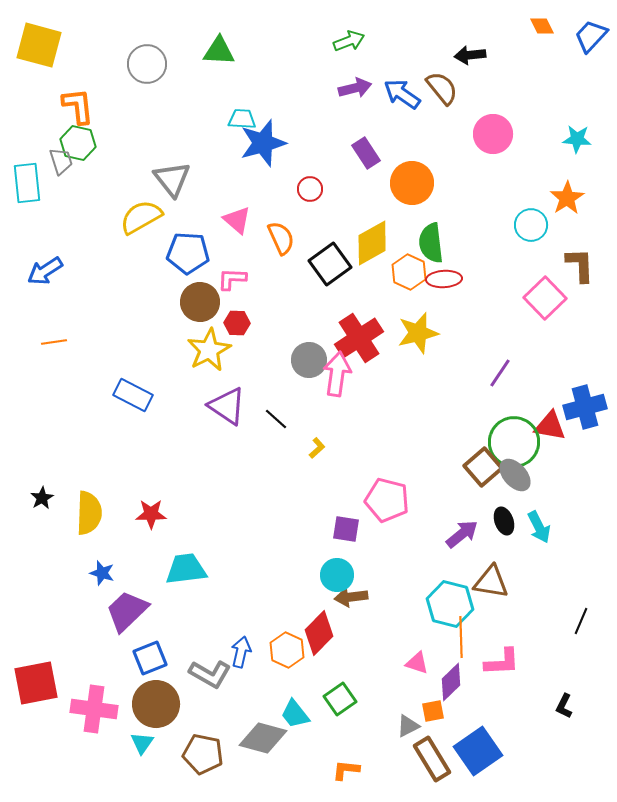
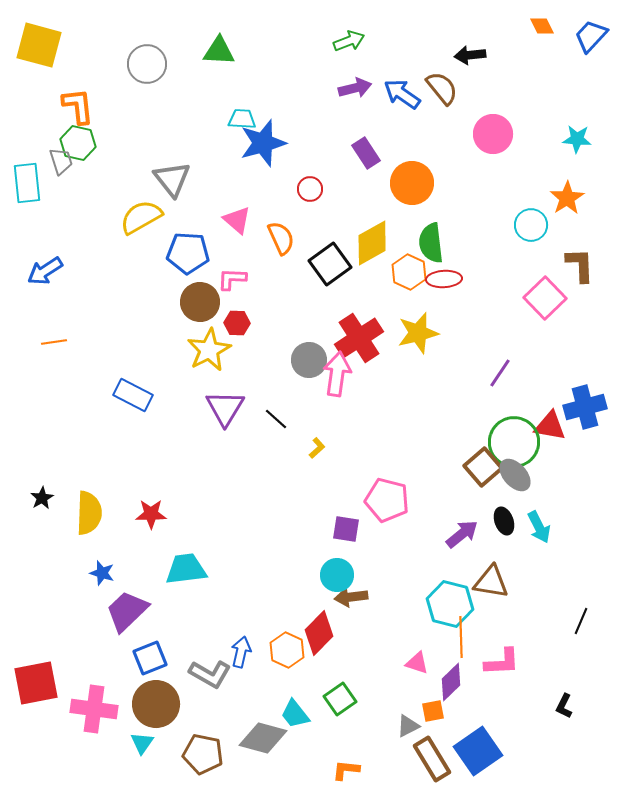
purple triangle at (227, 406): moved 2 px left, 2 px down; rotated 27 degrees clockwise
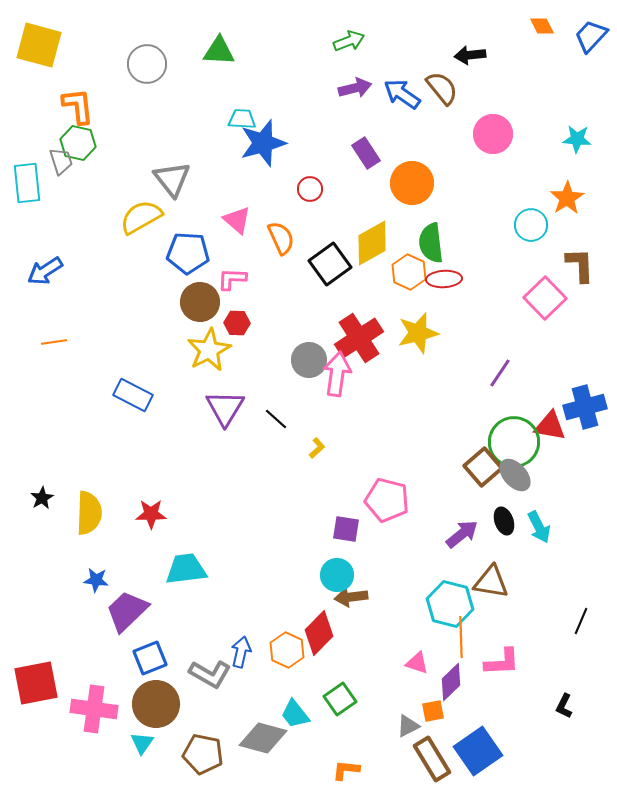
blue star at (102, 573): moved 6 px left, 7 px down; rotated 10 degrees counterclockwise
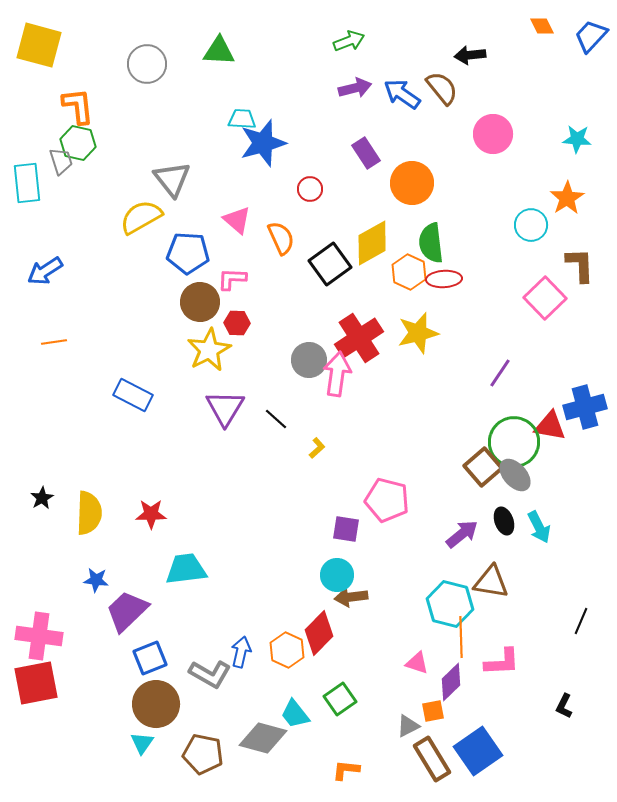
pink cross at (94, 709): moved 55 px left, 73 px up
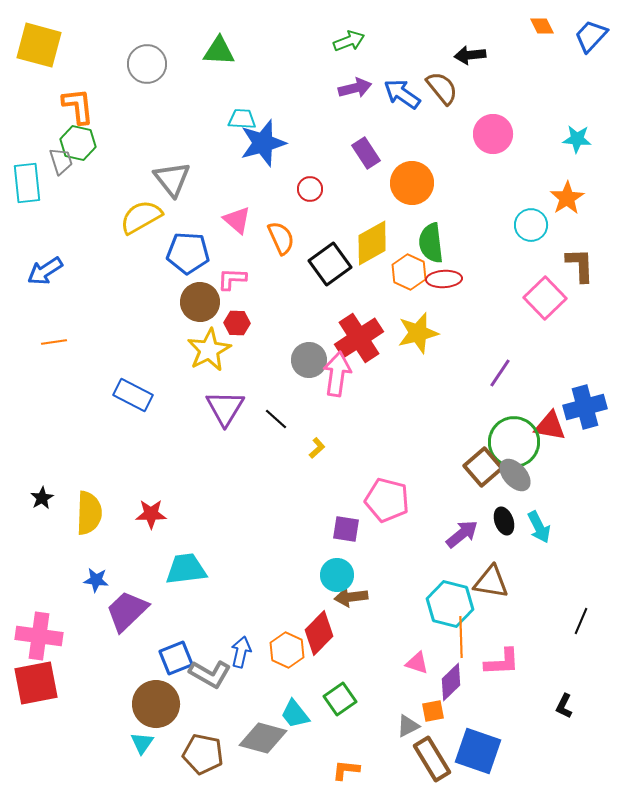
blue square at (150, 658): moved 26 px right
blue square at (478, 751): rotated 36 degrees counterclockwise
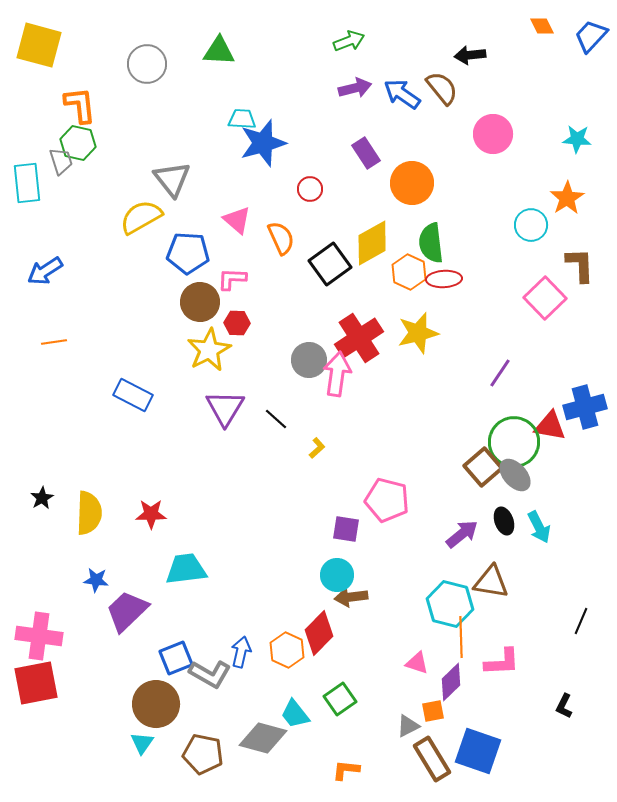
orange L-shape at (78, 106): moved 2 px right, 1 px up
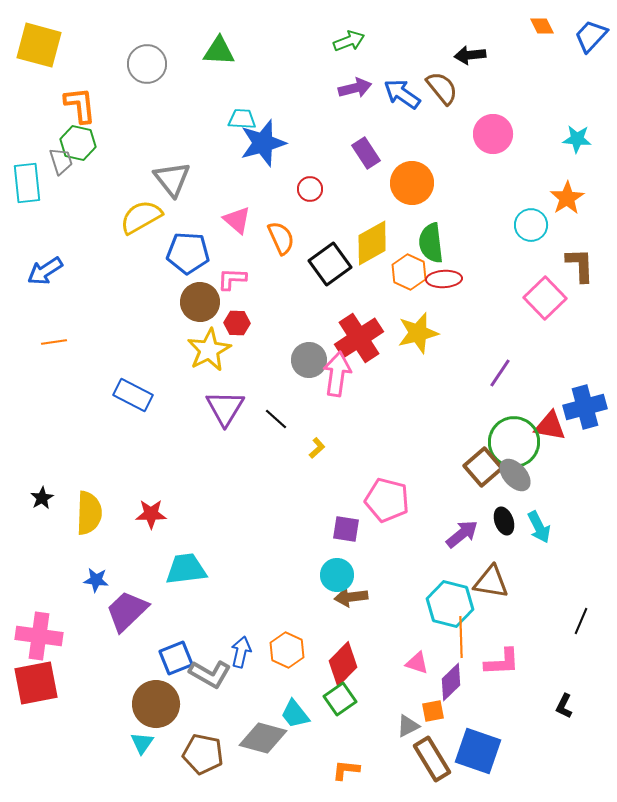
red diamond at (319, 633): moved 24 px right, 31 px down
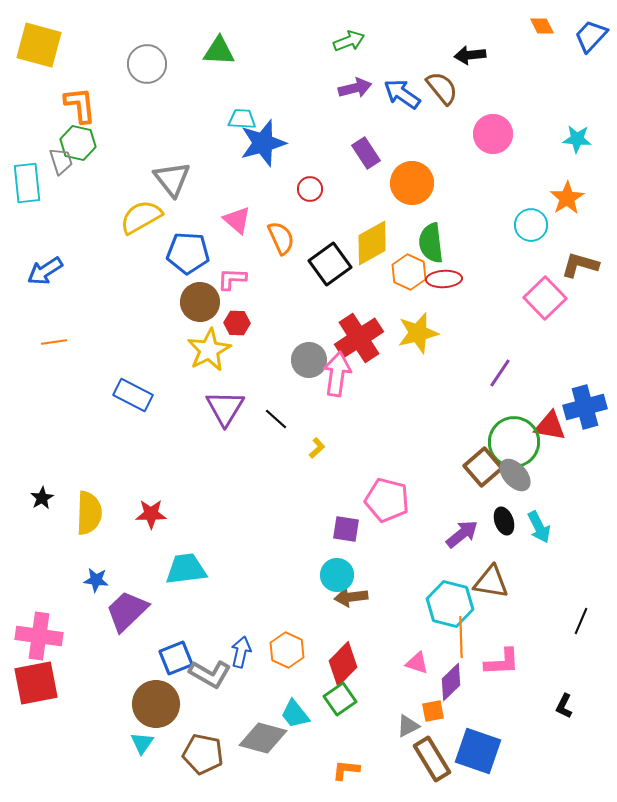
brown L-shape at (580, 265): rotated 72 degrees counterclockwise
